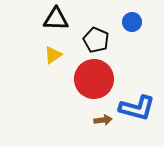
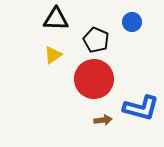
blue L-shape: moved 4 px right
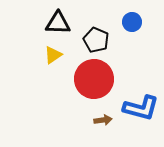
black triangle: moved 2 px right, 4 px down
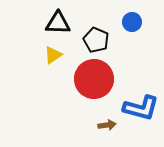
brown arrow: moved 4 px right, 5 px down
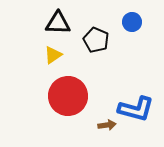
red circle: moved 26 px left, 17 px down
blue L-shape: moved 5 px left, 1 px down
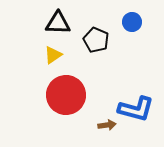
red circle: moved 2 px left, 1 px up
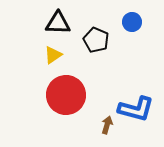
brown arrow: rotated 66 degrees counterclockwise
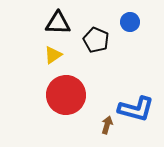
blue circle: moved 2 px left
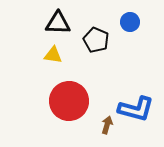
yellow triangle: rotated 42 degrees clockwise
red circle: moved 3 px right, 6 px down
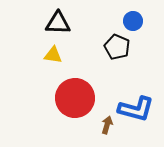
blue circle: moved 3 px right, 1 px up
black pentagon: moved 21 px right, 7 px down
red circle: moved 6 px right, 3 px up
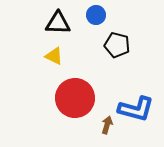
blue circle: moved 37 px left, 6 px up
black pentagon: moved 2 px up; rotated 10 degrees counterclockwise
yellow triangle: moved 1 px right, 1 px down; rotated 18 degrees clockwise
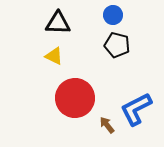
blue circle: moved 17 px right
blue L-shape: rotated 138 degrees clockwise
brown arrow: rotated 54 degrees counterclockwise
